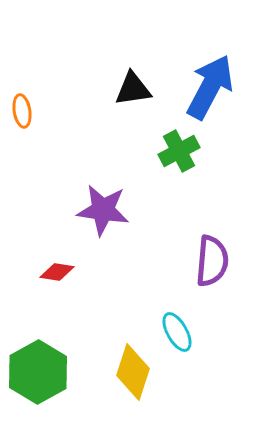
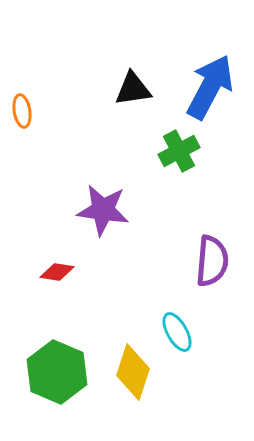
green hexagon: moved 19 px right; rotated 8 degrees counterclockwise
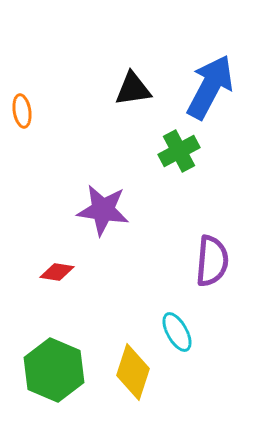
green hexagon: moved 3 px left, 2 px up
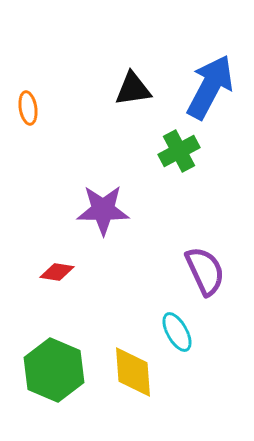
orange ellipse: moved 6 px right, 3 px up
purple star: rotated 8 degrees counterclockwise
purple semicircle: moved 7 px left, 10 px down; rotated 30 degrees counterclockwise
yellow diamond: rotated 22 degrees counterclockwise
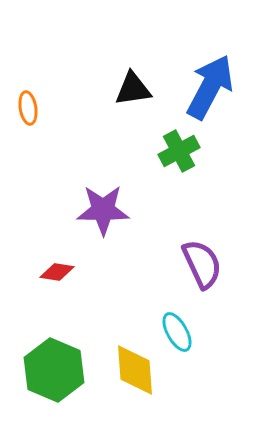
purple semicircle: moved 3 px left, 7 px up
yellow diamond: moved 2 px right, 2 px up
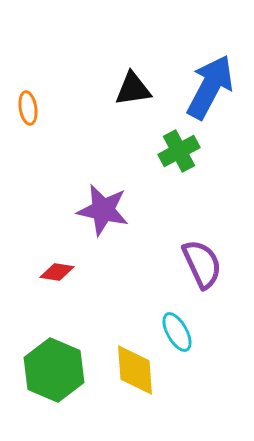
purple star: rotated 12 degrees clockwise
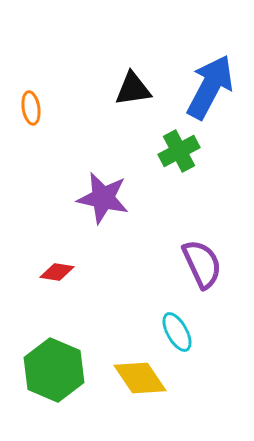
orange ellipse: moved 3 px right
purple star: moved 12 px up
yellow diamond: moved 5 px right, 8 px down; rotated 30 degrees counterclockwise
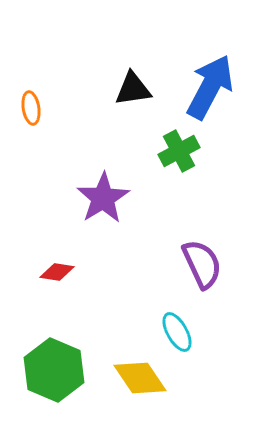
purple star: rotated 28 degrees clockwise
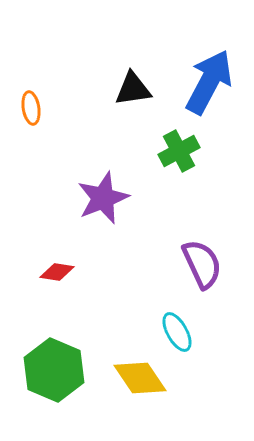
blue arrow: moved 1 px left, 5 px up
purple star: rotated 10 degrees clockwise
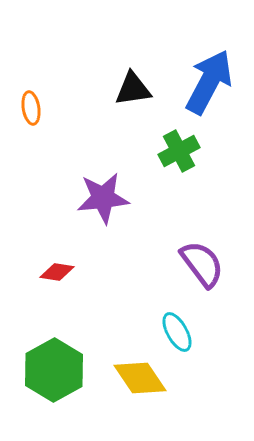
purple star: rotated 16 degrees clockwise
purple semicircle: rotated 12 degrees counterclockwise
green hexagon: rotated 8 degrees clockwise
